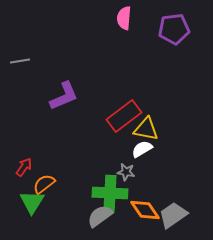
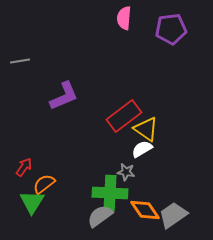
purple pentagon: moved 3 px left
yellow triangle: rotated 24 degrees clockwise
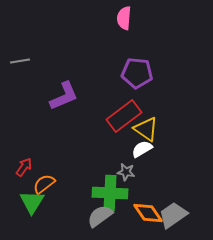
purple pentagon: moved 34 px left, 44 px down; rotated 12 degrees clockwise
orange diamond: moved 3 px right, 3 px down
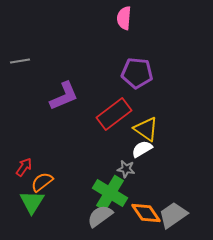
red rectangle: moved 10 px left, 2 px up
gray star: moved 3 px up
orange semicircle: moved 2 px left, 2 px up
green cross: rotated 28 degrees clockwise
orange diamond: moved 2 px left
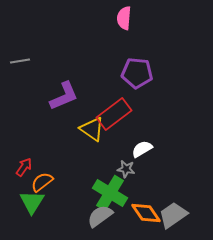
yellow triangle: moved 54 px left
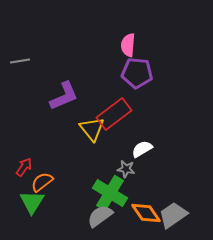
pink semicircle: moved 4 px right, 27 px down
yellow triangle: rotated 16 degrees clockwise
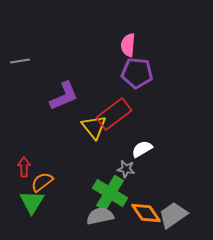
yellow triangle: moved 2 px right, 2 px up
red arrow: rotated 36 degrees counterclockwise
gray semicircle: rotated 24 degrees clockwise
